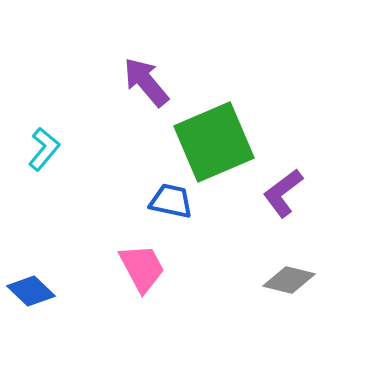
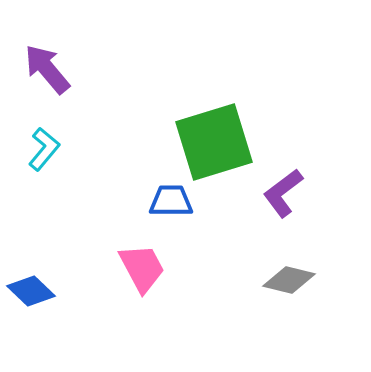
purple arrow: moved 99 px left, 13 px up
green square: rotated 6 degrees clockwise
blue trapezoid: rotated 12 degrees counterclockwise
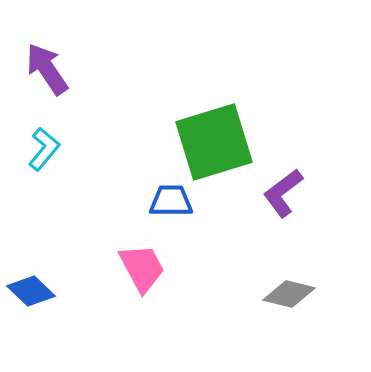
purple arrow: rotated 6 degrees clockwise
gray diamond: moved 14 px down
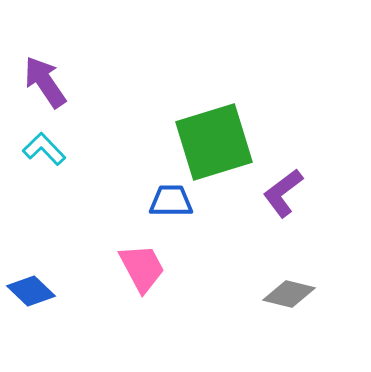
purple arrow: moved 2 px left, 13 px down
cyan L-shape: rotated 84 degrees counterclockwise
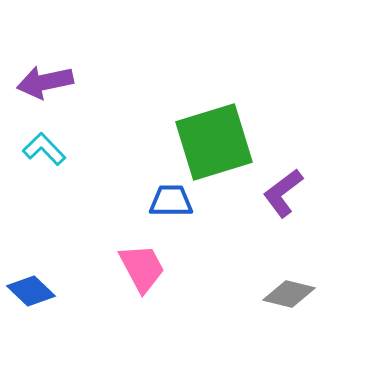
purple arrow: rotated 68 degrees counterclockwise
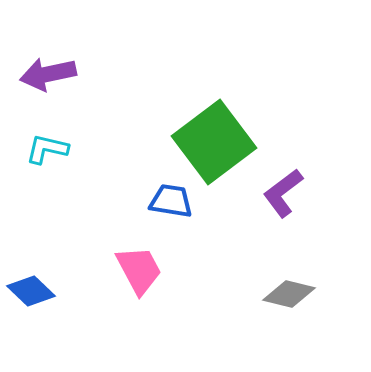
purple arrow: moved 3 px right, 8 px up
green square: rotated 20 degrees counterclockwise
cyan L-shape: moved 3 px right; rotated 33 degrees counterclockwise
blue trapezoid: rotated 9 degrees clockwise
pink trapezoid: moved 3 px left, 2 px down
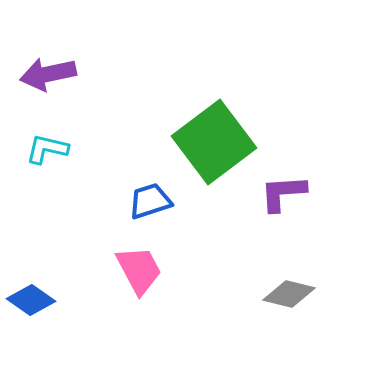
purple L-shape: rotated 33 degrees clockwise
blue trapezoid: moved 21 px left; rotated 27 degrees counterclockwise
blue diamond: moved 9 px down; rotated 9 degrees counterclockwise
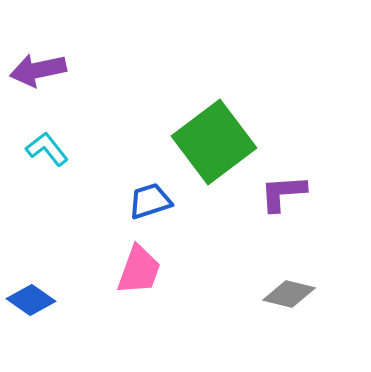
purple arrow: moved 10 px left, 4 px up
cyan L-shape: rotated 39 degrees clockwise
pink trapezoid: rotated 48 degrees clockwise
